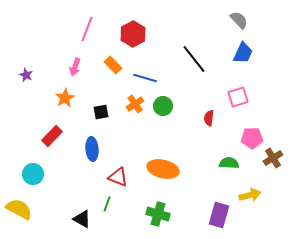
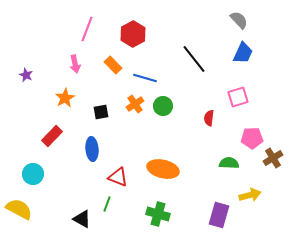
pink arrow: moved 3 px up; rotated 30 degrees counterclockwise
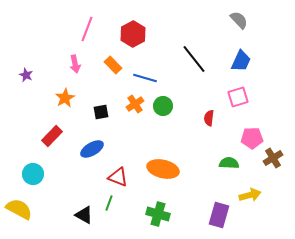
blue trapezoid: moved 2 px left, 8 px down
blue ellipse: rotated 65 degrees clockwise
green line: moved 2 px right, 1 px up
black triangle: moved 2 px right, 4 px up
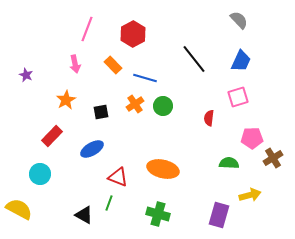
orange star: moved 1 px right, 2 px down
cyan circle: moved 7 px right
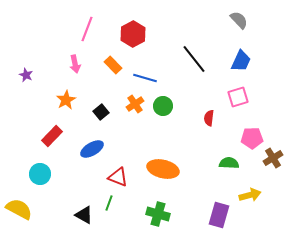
black square: rotated 28 degrees counterclockwise
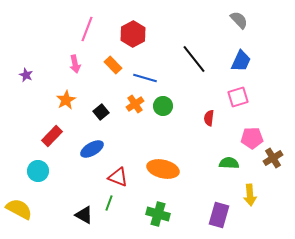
cyan circle: moved 2 px left, 3 px up
yellow arrow: rotated 100 degrees clockwise
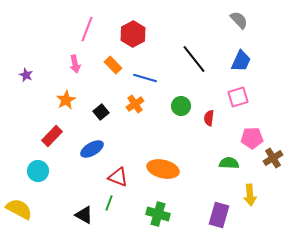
green circle: moved 18 px right
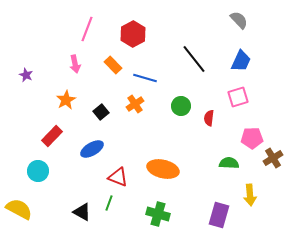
black triangle: moved 2 px left, 3 px up
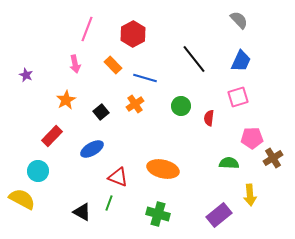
yellow semicircle: moved 3 px right, 10 px up
purple rectangle: rotated 35 degrees clockwise
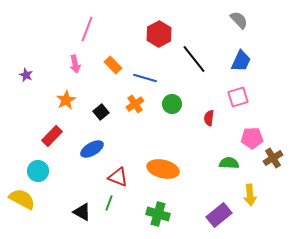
red hexagon: moved 26 px right
green circle: moved 9 px left, 2 px up
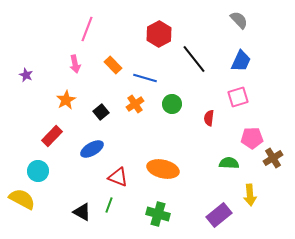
green line: moved 2 px down
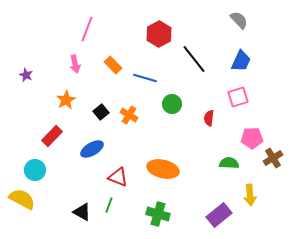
orange cross: moved 6 px left, 11 px down; rotated 24 degrees counterclockwise
cyan circle: moved 3 px left, 1 px up
